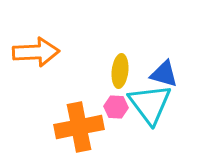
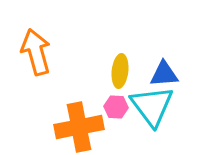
orange arrow: rotated 102 degrees counterclockwise
blue triangle: rotated 20 degrees counterclockwise
cyan triangle: moved 2 px right, 2 px down
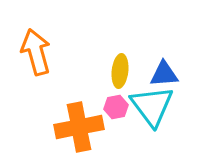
pink hexagon: rotated 15 degrees counterclockwise
